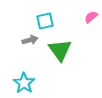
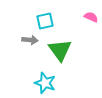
pink semicircle: rotated 64 degrees clockwise
gray arrow: rotated 21 degrees clockwise
cyan star: moved 21 px right; rotated 15 degrees counterclockwise
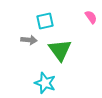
pink semicircle: rotated 32 degrees clockwise
gray arrow: moved 1 px left
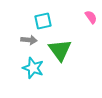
cyan square: moved 2 px left
cyan star: moved 12 px left, 15 px up
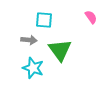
cyan square: moved 1 px right, 1 px up; rotated 18 degrees clockwise
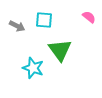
pink semicircle: moved 2 px left; rotated 16 degrees counterclockwise
gray arrow: moved 12 px left, 14 px up; rotated 21 degrees clockwise
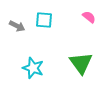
green triangle: moved 21 px right, 13 px down
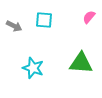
pink semicircle: rotated 88 degrees counterclockwise
gray arrow: moved 3 px left
green triangle: rotated 50 degrees counterclockwise
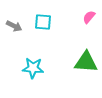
cyan square: moved 1 px left, 2 px down
green triangle: moved 5 px right, 1 px up
cyan star: rotated 15 degrees counterclockwise
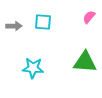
gray arrow: rotated 28 degrees counterclockwise
green triangle: moved 1 px left
